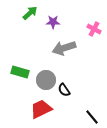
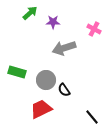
green rectangle: moved 3 px left
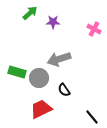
gray arrow: moved 5 px left, 11 px down
gray circle: moved 7 px left, 2 px up
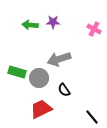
green arrow: moved 12 px down; rotated 133 degrees counterclockwise
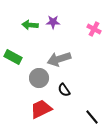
green rectangle: moved 4 px left, 15 px up; rotated 12 degrees clockwise
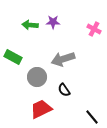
gray arrow: moved 4 px right
gray circle: moved 2 px left, 1 px up
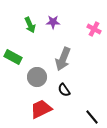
green arrow: rotated 119 degrees counterclockwise
gray arrow: rotated 50 degrees counterclockwise
